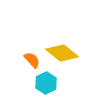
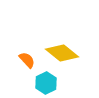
orange semicircle: moved 5 px left
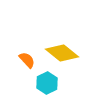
cyan hexagon: moved 1 px right
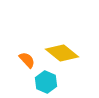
cyan hexagon: moved 1 px left, 1 px up; rotated 10 degrees counterclockwise
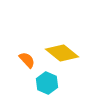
cyan hexagon: moved 1 px right, 1 px down
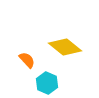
yellow diamond: moved 3 px right, 6 px up
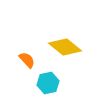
cyan hexagon: moved 1 px right; rotated 25 degrees clockwise
